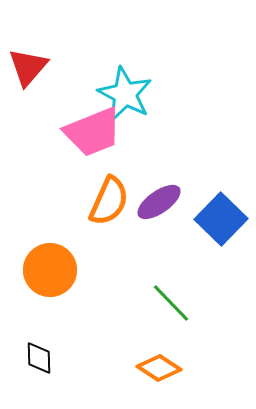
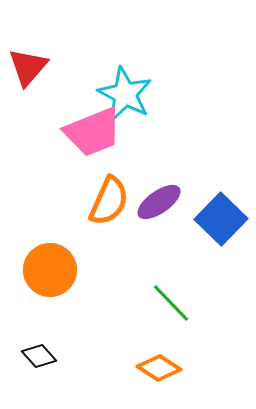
black diamond: moved 2 px up; rotated 40 degrees counterclockwise
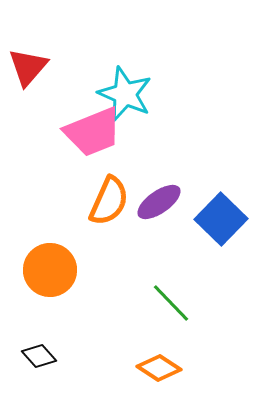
cyan star: rotated 4 degrees counterclockwise
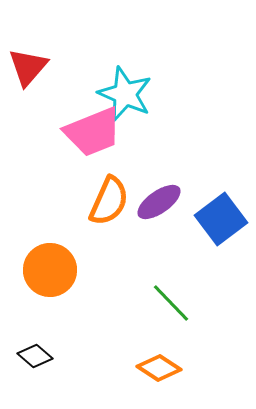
blue square: rotated 9 degrees clockwise
black diamond: moved 4 px left; rotated 8 degrees counterclockwise
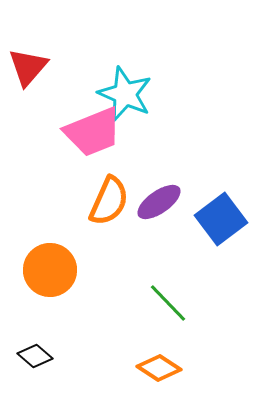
green line: moved 3 px left
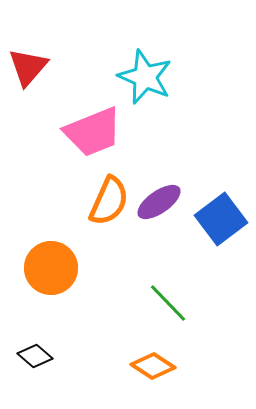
cyan star: moved 20 px right, 17 px up
orange circle: moved 1 px right, 2 px up
orange diamond: moved 6 px left, 2 px up
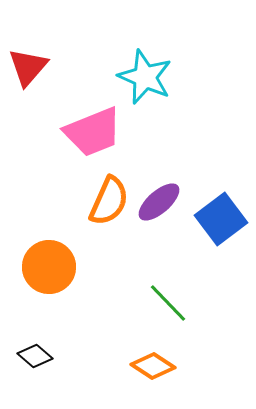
purple ellipse: rotated 6 degrees counterclockwise
orange circle: moved 2 px left, 1 px up
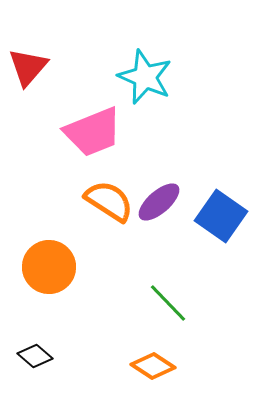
orange semicircle: rotated 81 degrees counterclockwise
blue square: moved 3 px up; rotated 18 degrees counterclockwise
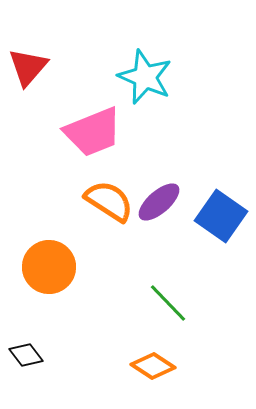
black diamond: moved 9 px left, 1 px up; rotated 12 degrees clockwise
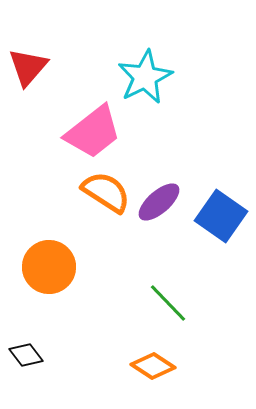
cyan star: rotated 22 degrees clockwise
pink trapezoid: rotated 16 degrees counterclockwise
orange semicircle: moved 3 px left, 9 px up
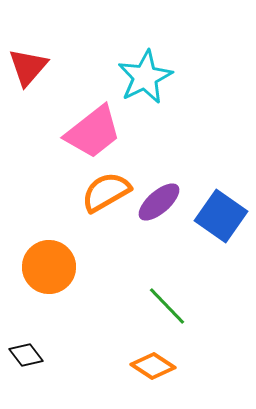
orange semicircle: rotated 63 degrees counterclockwise
green line: moved 1 px left, 3 px down
